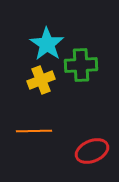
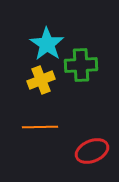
orange line: moved 6 px right, 4 px up
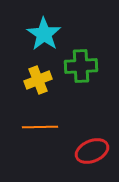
cyan star: moved 3 px left, 10 px up
green cross: moved 1 px down
yellow cross: moved 3 px left
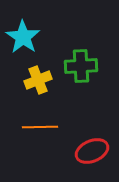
cyan star: moved 21 px left, 3 px down
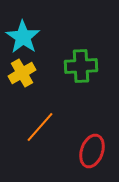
yellow cross: moved 16 px left, 7 px up; rotated 8 degrees counterclockwise
orange line: rotated 48 degrees counterclockwise
red ellipse: rotated 48 degrees counterclockwise
